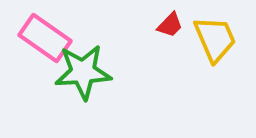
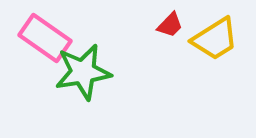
yellow trapezoid: rotated 81 degrees clockwise
green star: rotated 6 degrees counterclockwise
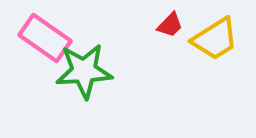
green star: moved 1 px right, 1 px up; rotated 6 degrees clockwise
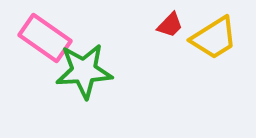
yellow trapezoid: moved 1 px left, 1 px up
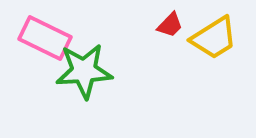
pink rectangle: rotated 9 degrees counterclockwise
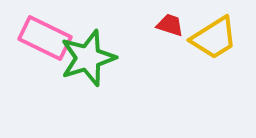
red trapezoid: rotated 116 degrees counterclockwise
green star: moved 4 px right, 13 px up; rotated 14 degrees counterclockwise
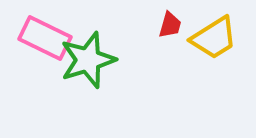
red trapezoid: rotated 88 degrees clockwise
green star: moved 2 px down
